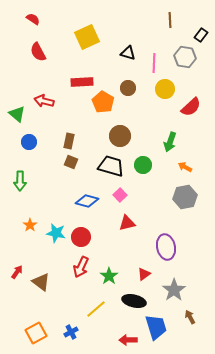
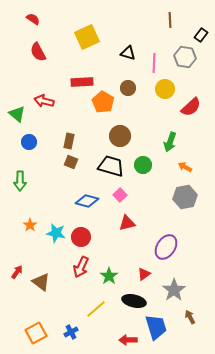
purple ellipse at (166, 247): rotated 45 degrees clockwise
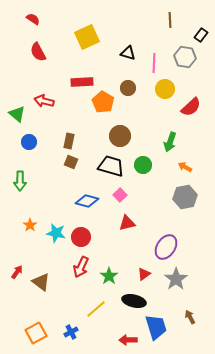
gray star at (174, 290): moved 2 px right, 11 px up
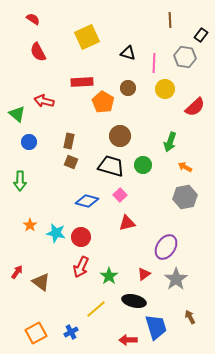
red semicircle at (191, 107): moved 4 px right
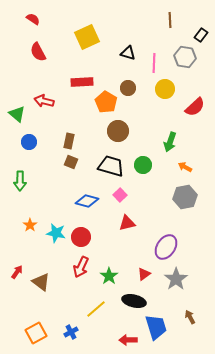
orange pentagon at (103, 102): moved 3 px right
brown circle at (120, 136): moved 2 px left, 5 px up
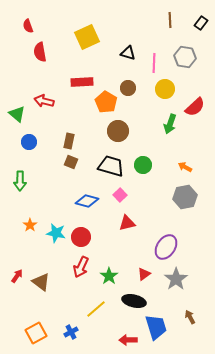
red semicircle at (33, 19): moved 5 px left, 7 px down; rotated 144 degrees counterclockwise
black rectangle at (201, 35): moved 12 px up
red semicircle at (38, 52): moved 2 px right; rotated 18 degrees clockwise
green arrow at (170, 142): moved 18 px up
red arrow at (17, 272): moved 4 px down
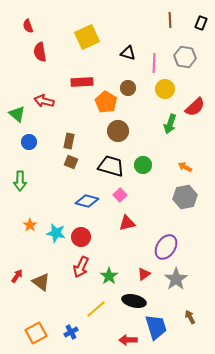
black rectangle at (201, 23): rotated 16 degrees counterclockwise
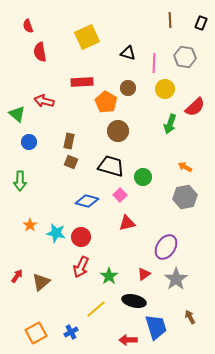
green circle at (143, 165): moved 12 px down
brown triangle at (41, 282): rotated 42 degrees clockwise
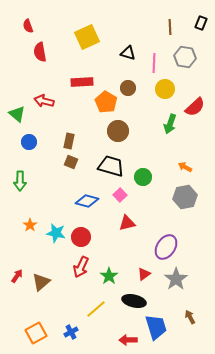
brown line at (170, 20): moved 7 px down
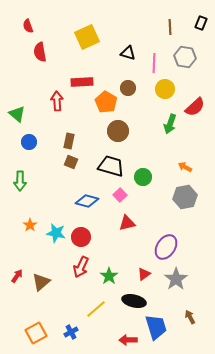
red arrow at (44, 101): moved 13 px right; rotated 72 degrees clockwise
